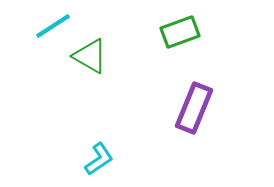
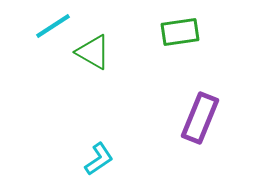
green rectangle: rotated 12 degrees clockwise
green triangle: moved 3 px right, 4 px up
purple rectangle: moved 6 px right, 10 px down
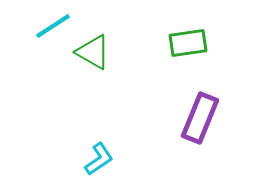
green rectangle: moved 8 px right, 11 px down
